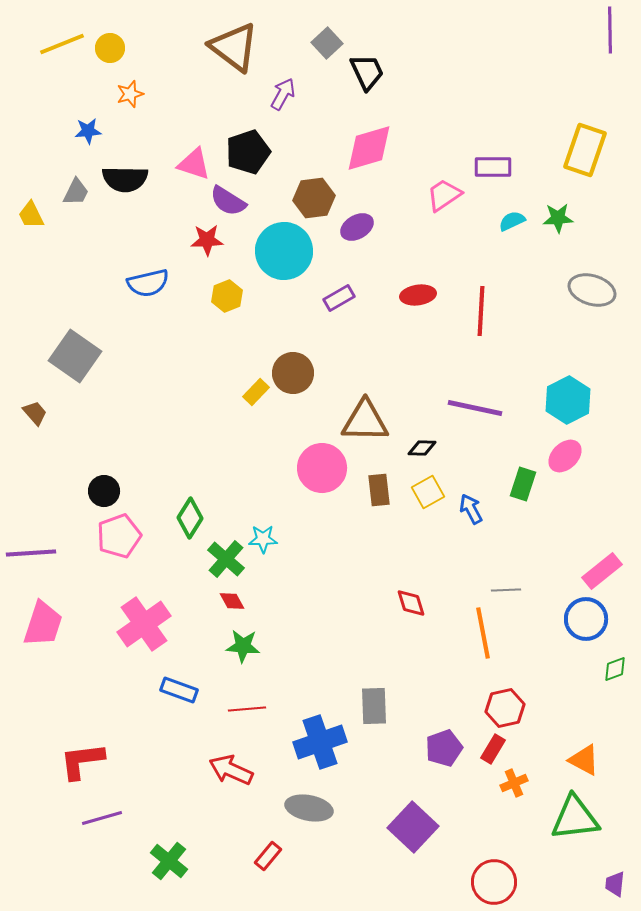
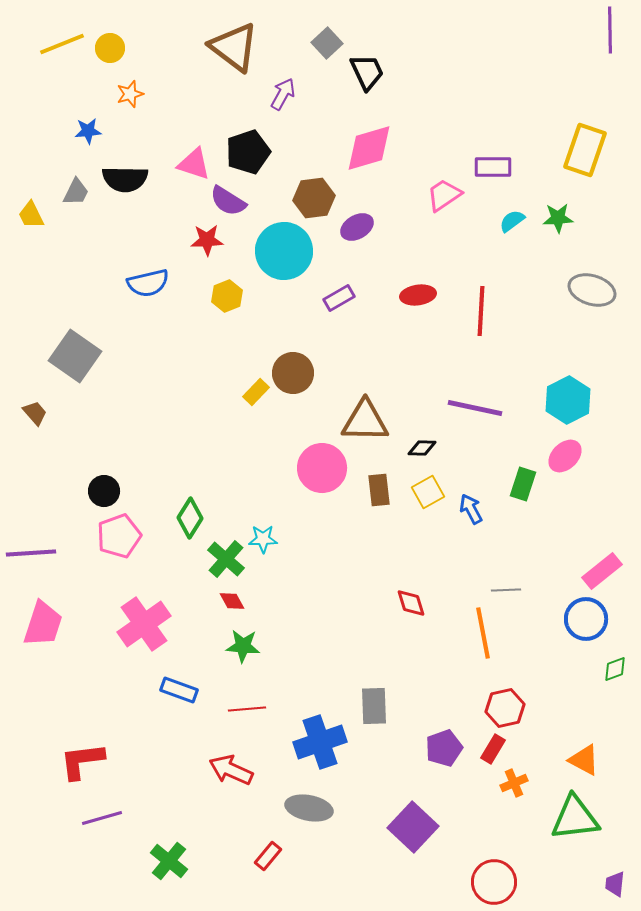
cyan semicircle at (512, 221): rotated 12 degrees counterclockwise
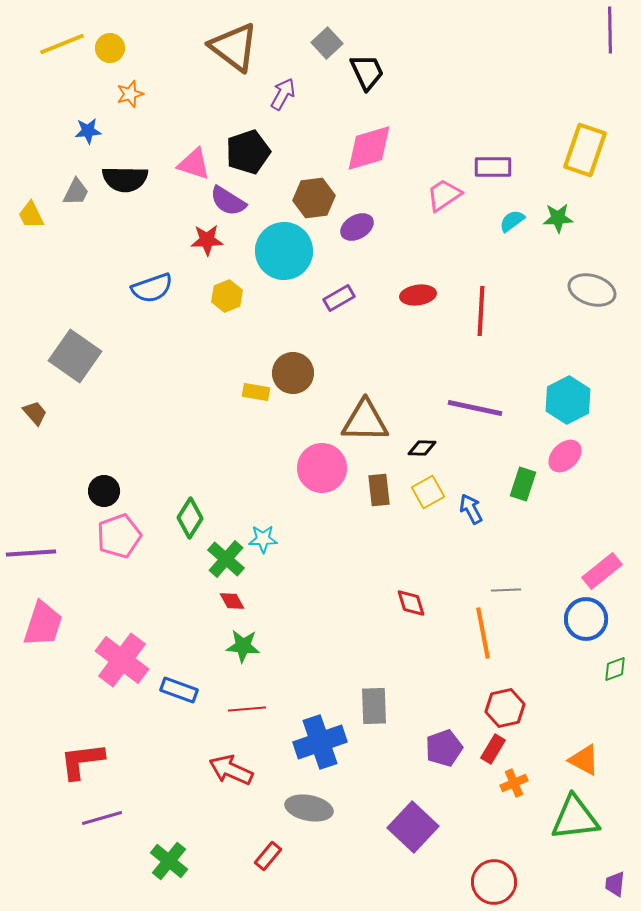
blue semicircle at (148, 283): moved 4 px right, 5 px down; rotated 6 degrees counterclockwise
yellow rectangle at (256, 392): rotated 56 degrees clockwise
pink cross at (144, 624): moved 22 px left, 36 px down; rotated 18 degrees counterclockwise
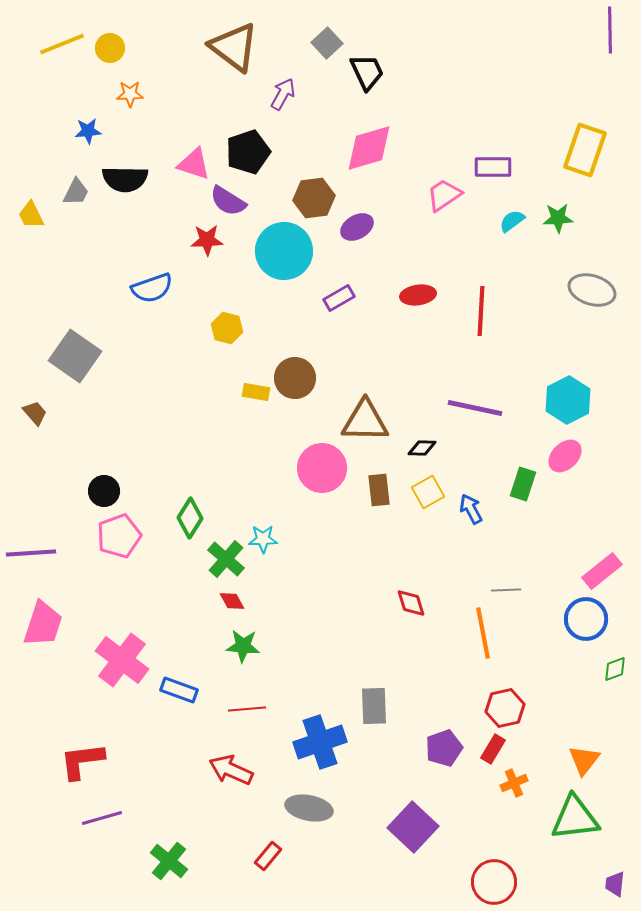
orange star at (130, 94): rotated 16 degrees clockwise
yellow hexagon at (227, 296): moved 32 px down; rotated 24 degrees counterclockwise
brown circle at (293, 373): moved 2 px right, 5 px down
orange triangle at (584, 760): rotated 40 degrees clockwise
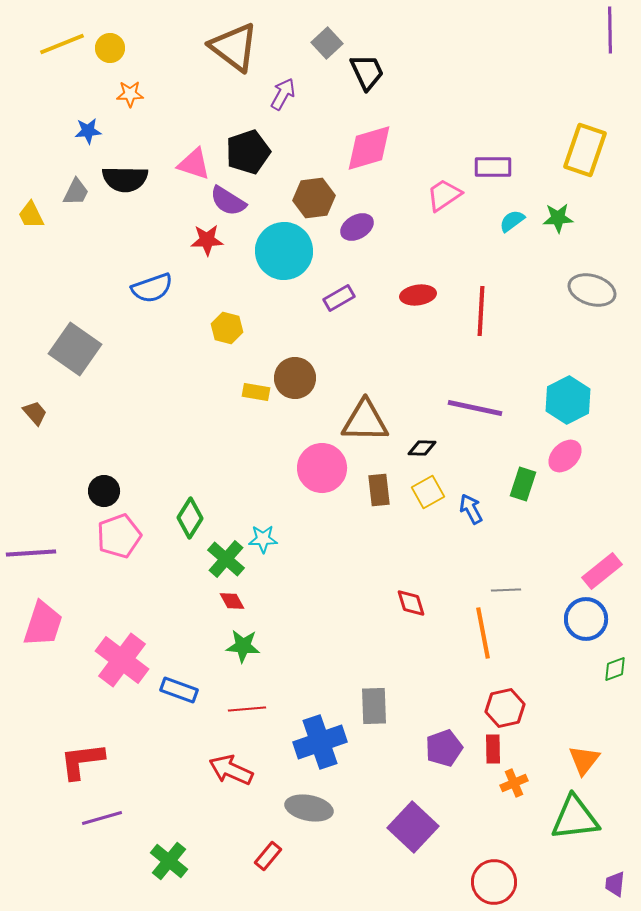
gray square at (75, 356): moved 7 px up
red rectangle at (493, 749): rotated 32 degrees counterclockwise
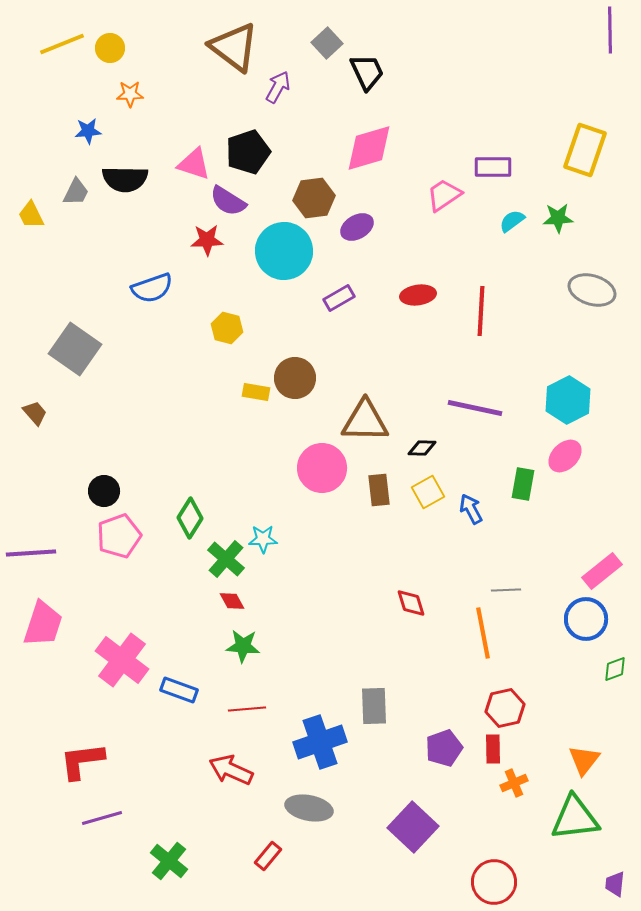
purple arrow at (283, 94): moved 5 px left, 7 px up
green rectangle at (523, 484): rotated 8 degrees counterclockwise
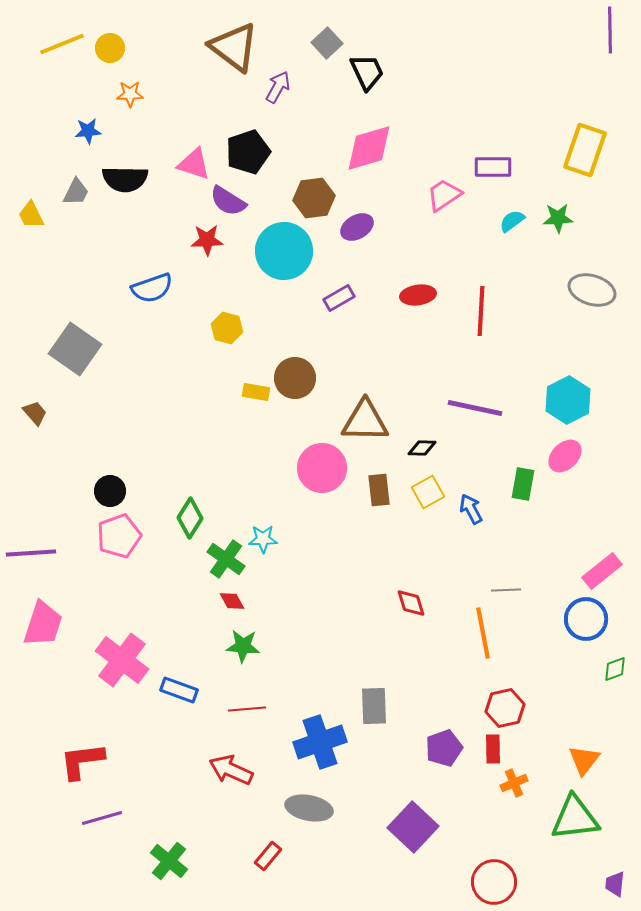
black circle at (104, 491): moved 6 px right
green cross at (226, 559): rotated 6 degrees counterclockwise
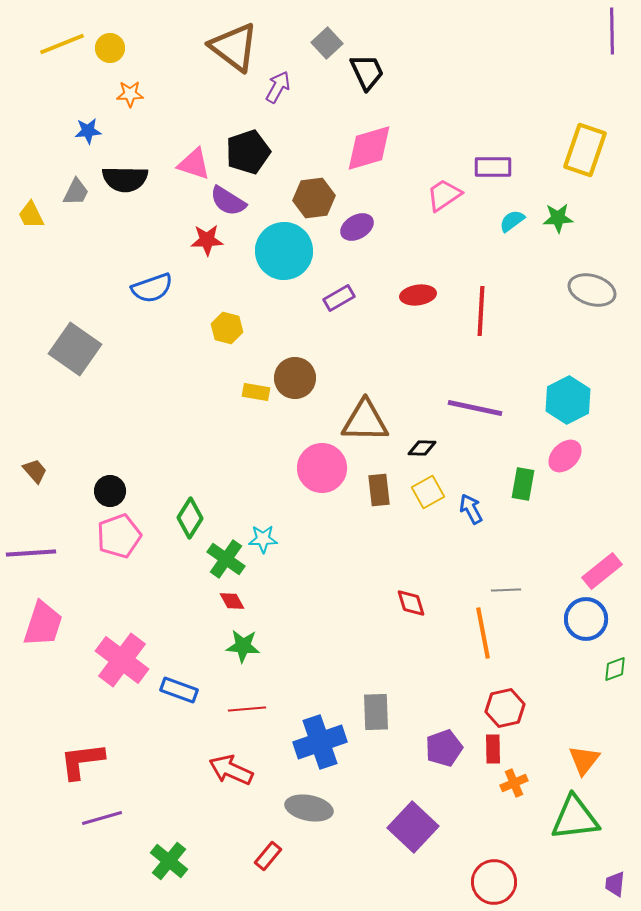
purple line at (610, 30): moved 2 px right, 1 px down
brown trapezoid at (35, 413): moved 58 px down
gray rectangle at (374, 706): moved 2 px right, 6 px down
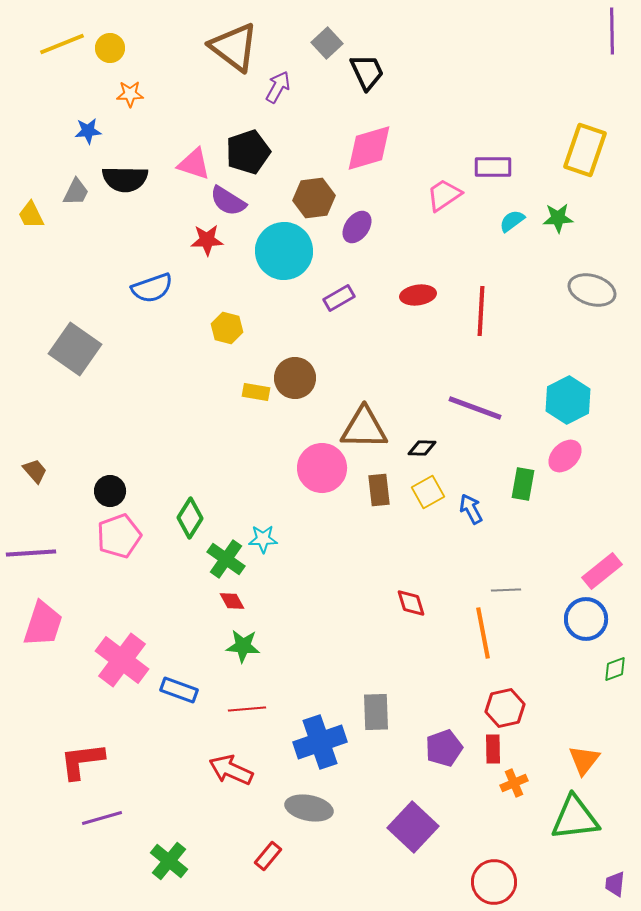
purple ellipse at (357, 227): rotated 24 degrees counterclockwise
purple line at (475, 408): rotated 8 degrees clockwise
brown triangle at (365, 421): moved 1 px left, 7 px down
